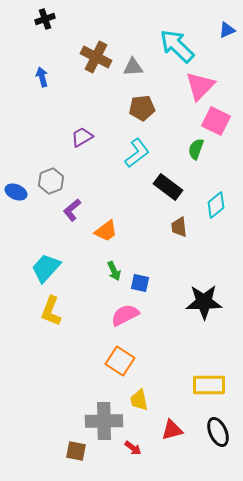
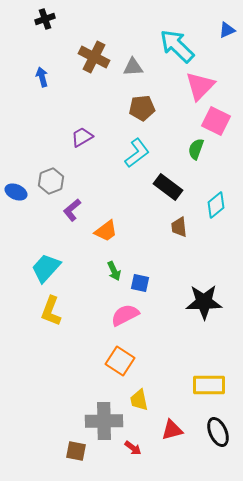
brown cross: moved 2 px left
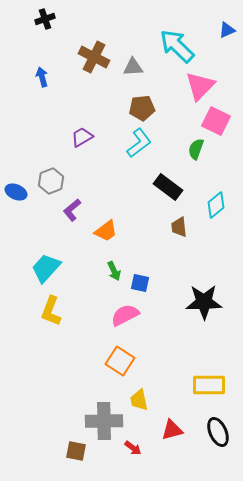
cyan L-shape: moved 2 px right, 10 px up
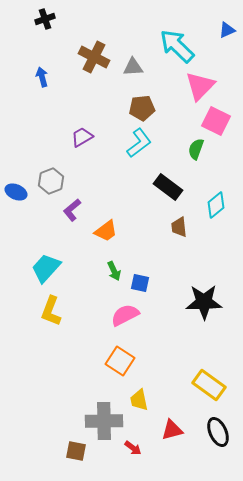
yellow rectangle: rotated 36 degrees clockwise
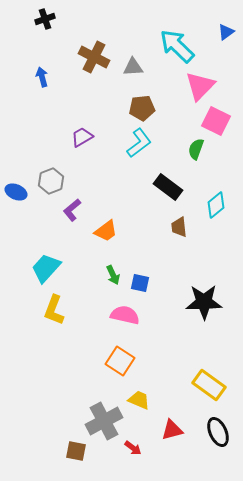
blue triangle: moved 1 px left, 2 px down; rotated 12 degrees counterclockwise
green arrow: moved 1 px left, 4 px down
yellow L-shape: moved 3 px right, 1 px up
pink semicircle: rotated 40 degrees clockwise
yellow trapezoid: rotated 125 degrees clockwise
gray cross: rotated 27 degrees counterclockwise
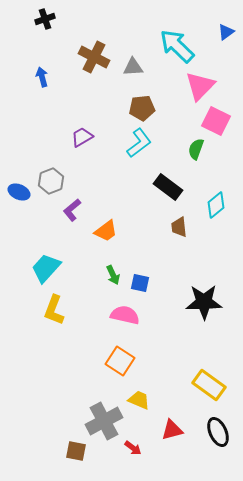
blue ellipse: moved 3 px right
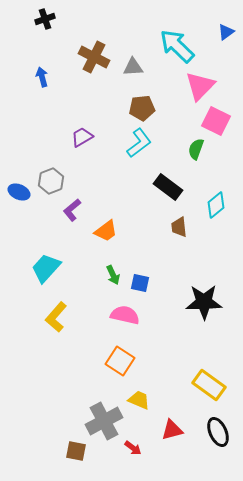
yellow L-shape: moved 2 px right, 7 px down; rotated 20 degrees clockwise
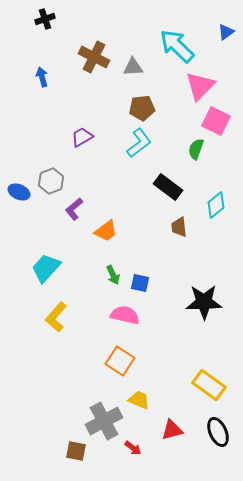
purple L-shape: moved 2 px right, 1 px up
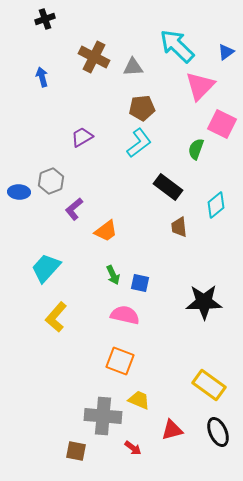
blue triangle: moved 20 px down
pink square: moved 6 px right, 3 px down
blue ellipse: rotated 20 degrees counterclockwise
orange square: rotated 12 degrees counterclockwise
gray cross: moved 1 px left, 5 px up; rotated 33 degrees clockwise
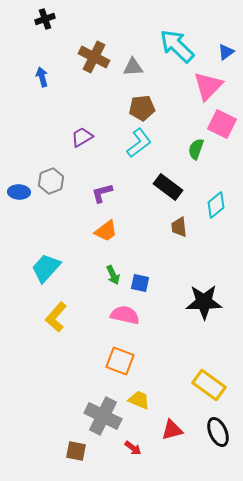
pink triangle: moved 8 px right
purple L-shape: moved 28 px right, 16 px up; rotated 25 degrees clockwise
gray cross: rotated 21 degrees clockwise
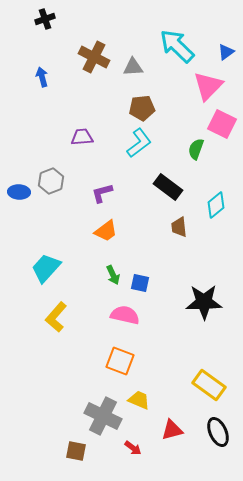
purple trapezoid: rotated 25 degrees clockwise
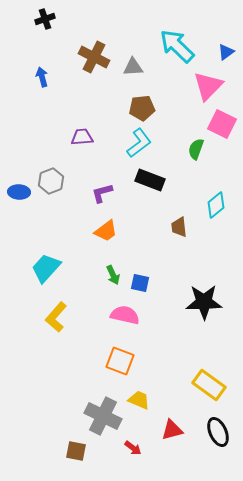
black rectangle: moved 18 px left, 7 px up; rotated 16 degrees counterclockwise
